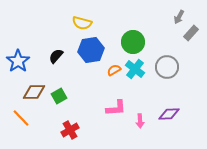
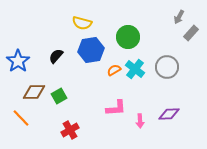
green circle: moved 5 px left, 5 px up
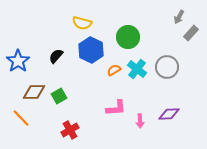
blue hexagon: rotated 25 degrees counterclockwise
cyan cross: moved 2 px right
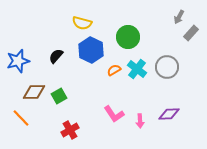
blue star: rotated 20 degrees clockwise
pink L-shape: moved 2 px left, 6 px down; rotated 60 degrees clockwise
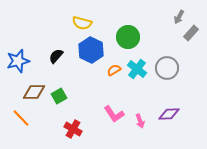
gray circle: moved 1 px down
pink arrow: rotated 16 degrees counterclockwise
red cross: moved 3 px right, 1 px up; rotated 30 degrees counterclockwise
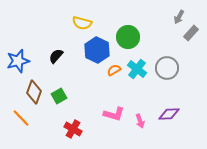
blue hexagon: moved 6 px right
brown diamond: rotated 70 degrees counterclockwise
pink L-shape: rotated 40 degrees counterclockwise
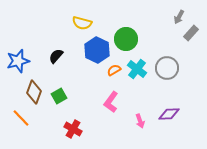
green circle: moved 2 px left, 2 px down
pink L-shape: moved 3 px left, 12 px up; rotated 110 degrees clockwise
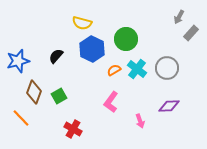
blue hexagon: moved 5 px left, 1 px up
purple diamond: moved 8 px up
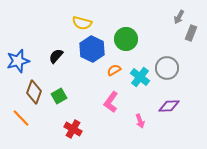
gray rectangle: rotated 21 degrees counterclockwise
cyan cross: moved 3 px right, 8 px down
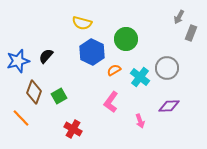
blue hexagon: moved 3 px down
black semicircle: moved 10 px left
